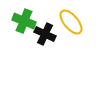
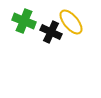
black cross: moved 6 px right, 2 px up
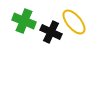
yellow ellipse: moved 3 px right
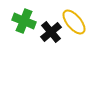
black cross: rotated 25 degrees clockwise
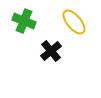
black cross: moved 19 px down
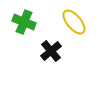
green cross: moved 1 px down
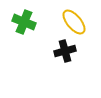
black cross: moved 14 px right; rotated 25 degrees clockwise
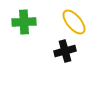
green cross: rotated 25 degrees counterclockwise
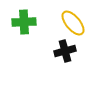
yellow ellipse: moved 1 px left, 1 px down
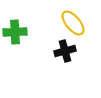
green cross: moved 9 px left, 10 px down
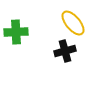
green cross: moved 1 px right
